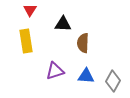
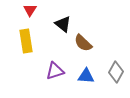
black triangle: rotated 36 degrees clockwise
brown semicircle: rotated 48 degrees counterclockwise
gray diamond: moved 3 px right, 9 px up
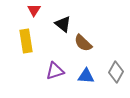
red triangle: moved 4 px right
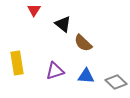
yellow rectangle: moved 9 px left, 22 px down
gray diamond: moved 10 px down; rotated 75 degrees counterclockwise
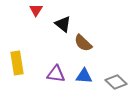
red triangle: moved 2 px right
purple triangle: moved 1 px right, 3 px down; rotated 24 degrees clockwise
blue triangle: moved 2 px left
